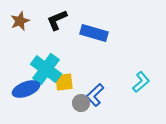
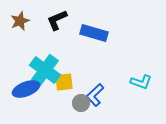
cyan cross: moved 1 px left, 1 px down
cyan L-shape: rotated 60 degrees clockwise
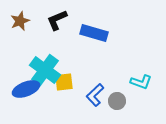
gray circle: moved 36 px right, 2 px up
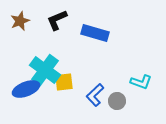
blue rectangle: moved 1 px right
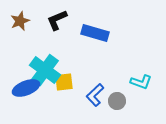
blue ellipse: moved 1 px up
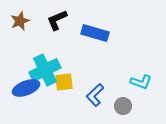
cyan cross: rotated 28 degrees clockwise
gray circle: moved 6 px right, 5 px down
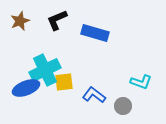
blue L-shape: moved 1 px left; rotated 80 degrees clockwise
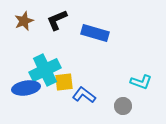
brown star: moved 4 px right
blue ellipse: rotated 12 degrees clockwise
blue L-shape: moved 10 px left
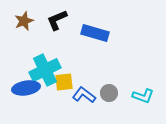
cyan L-shape: moved 2 px right, 14 px down
gray circle: moved 14 px left, 13 px up
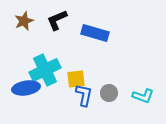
yellow square: moved 12 px right, 3 px up
blue L-shape: rotated 65 degrees clockwise
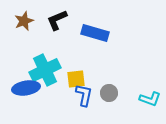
cyan L-shape: moved 7 px right, 3 px down
